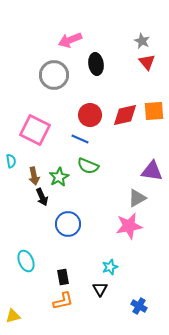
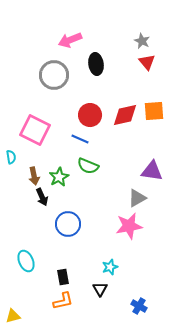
cyan semicircle: moved 4 px up
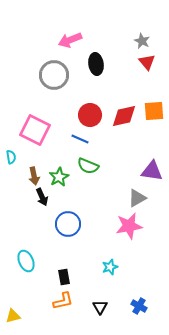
red diamond: moved 1 px left, 1 px down
black rectangle: moved 1 px right
black triangle: moved 18 px down
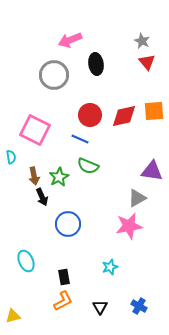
orange L-shape: rotated 15 degrees counterclockwise
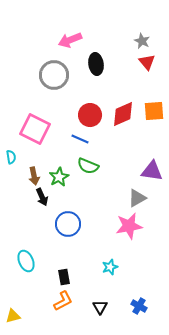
red diamond: moved 1 px left, 2 px up; rotated 12 degrees counterclockwise
pink square: moved 1 px up
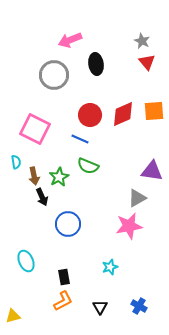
cyan semicircle: moved 5 px right, 5 px down
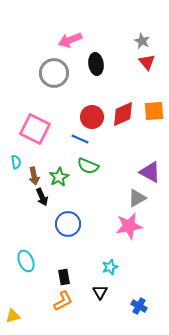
gray circle: moved 2 px up
red circle: moved 2 px right, 2 px down
purple triangle: moved 2 px left, 1 px down; rotated 20 degrees clockwise
black triangle: moved 15 px up
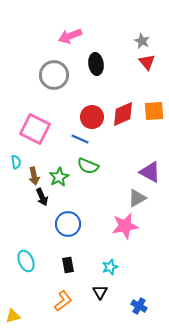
pink arrow: moved 4 px up
gray circle: moved 2 px down
pink star: moved 4 px left
black rectangle: moved 4 px right, 12 px up
orange L-shape: rotated 10 degrees counterclockwise
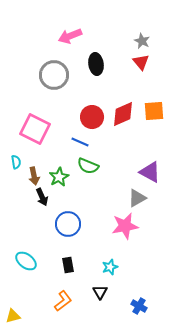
red triangle: moved 6 px left
blue line: moved 3 px down
cyan ellipse: rotated 30 degrees counterclockwise
